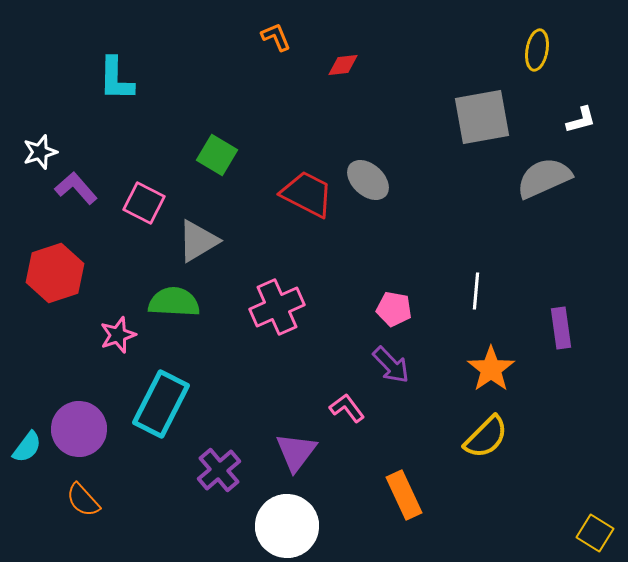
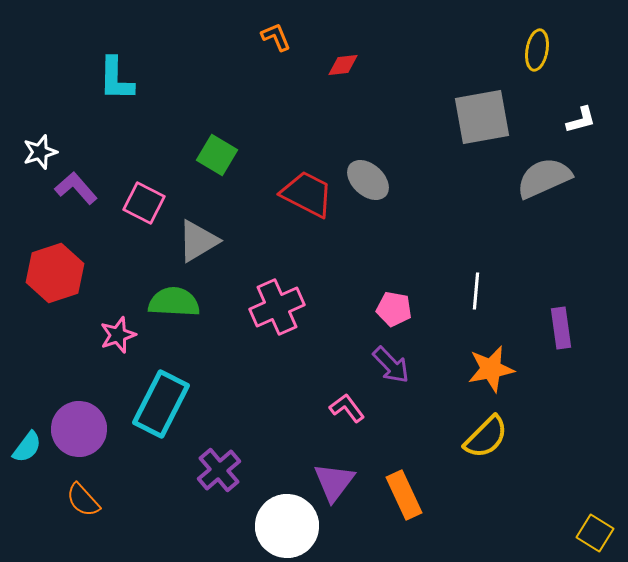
orange star: rotated 24 degrees clockwise
purple triangle: moved 38 px right, 30 px down
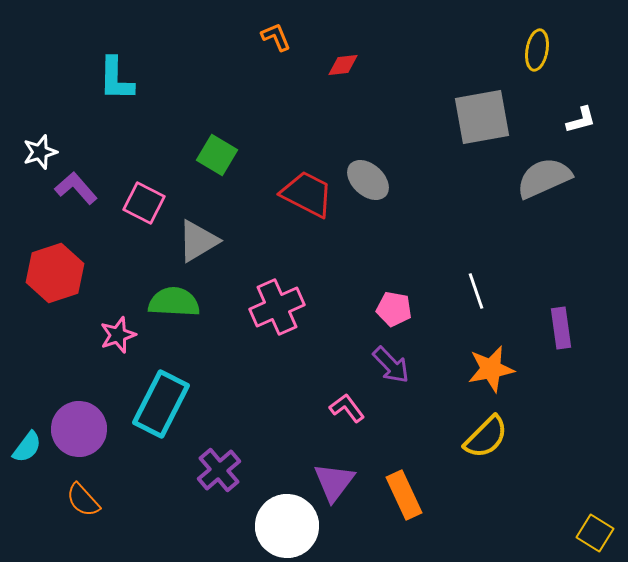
white line: rotated 24 degrees counterclockwise
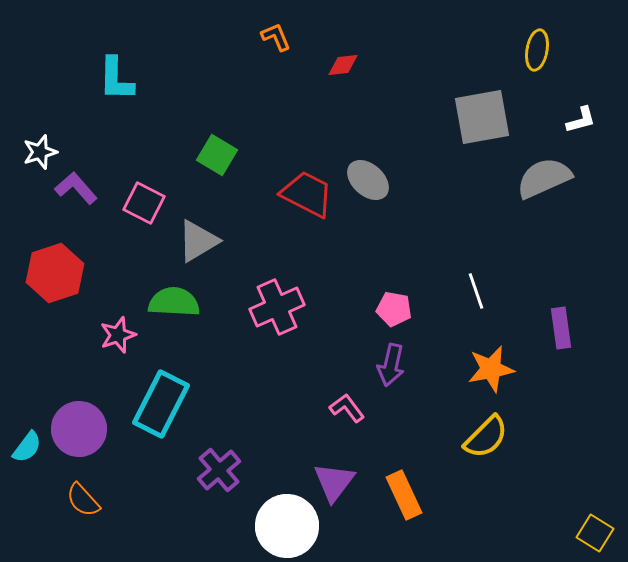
purple arrow: rotated 57 degrees clockwise
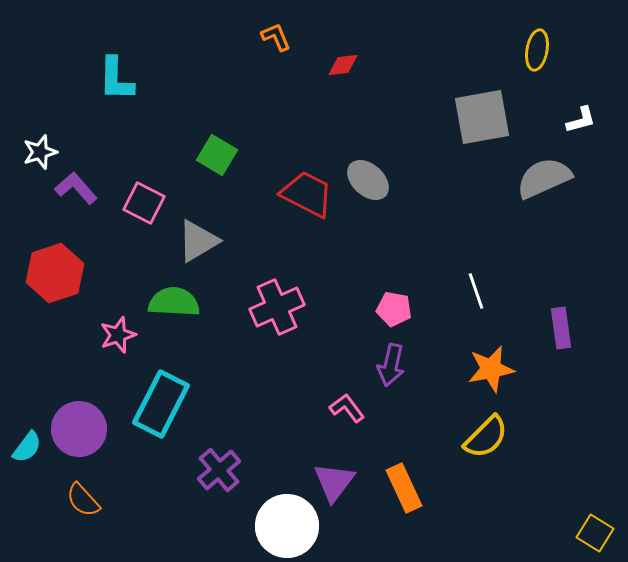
orange rectangle: moved 7 px up
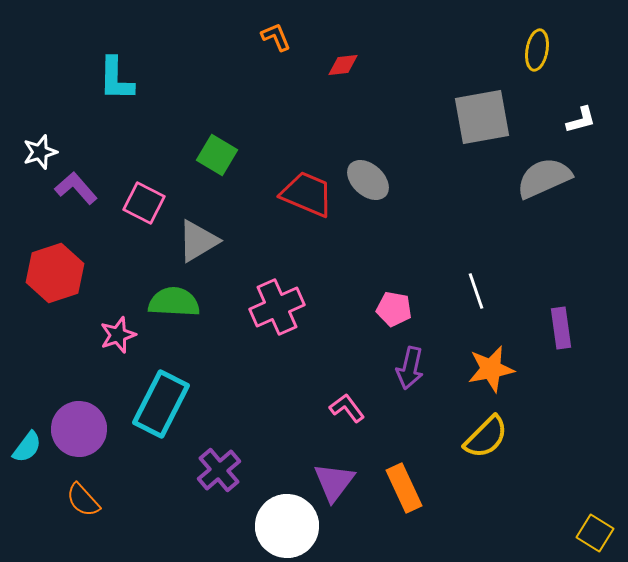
red trapezoid: rotated 4 degrees counterclockwise
purple arrow: moved 19 px right, 3 px down
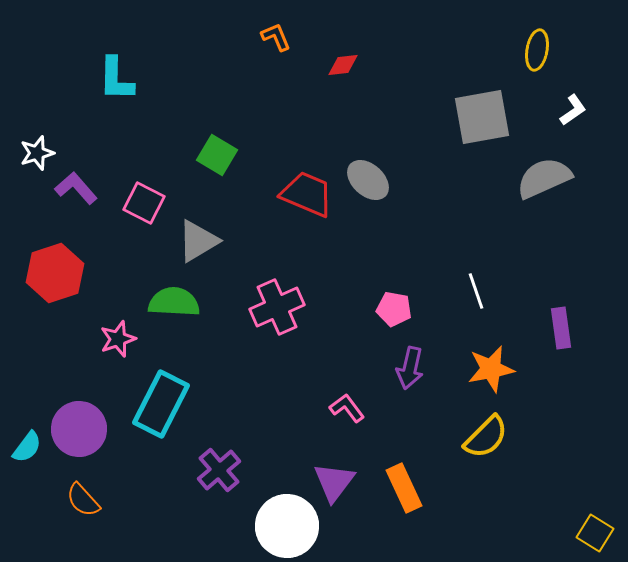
white L-shape: moved 8 px left, 10 px up; rotated 20 degrees counterclockwise
white star: moved 3 px left, 1 px down
pink star: moved 4 px down
